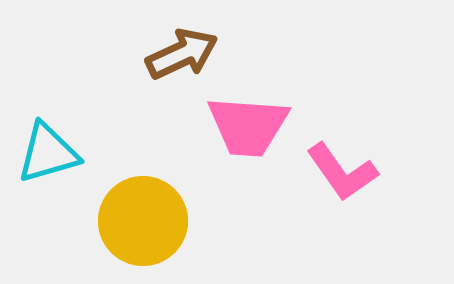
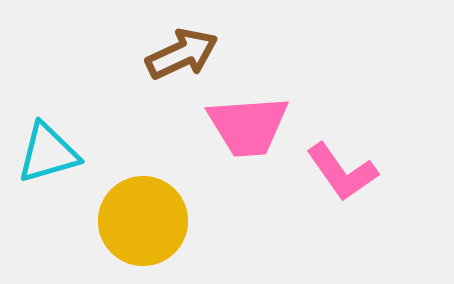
pink trapezoid: rotated 8 degrees counterclockwise
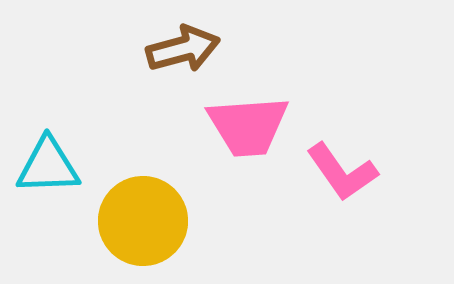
brown arrow: moved 1 px right, 5 px up; rotated 10 degrees clockwise
cyan triangle: moved 13 px down; rotated 14 degrees clockwise
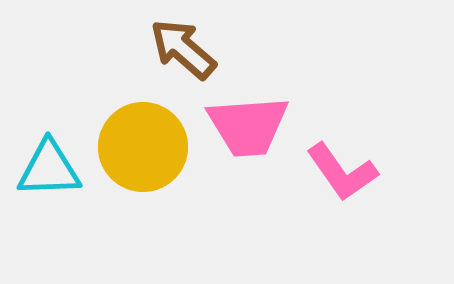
brown arrow: rotated 124 degrees counterclockwise
cyan triangle: moved 1 px right, 3 px down
yellow circle: moved 74 px up
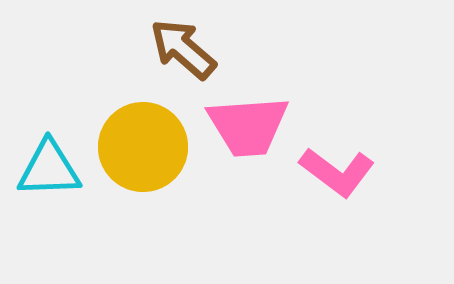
pink L-shape: moved 5 px left; rotated 18 degrees counterclockwise
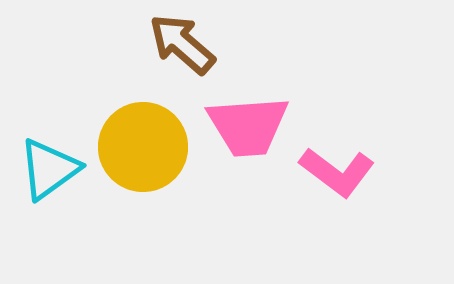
brown arrow: moved 1 px left, 5 px up
cyan triangle: rotated 34 degrees counterclockwise
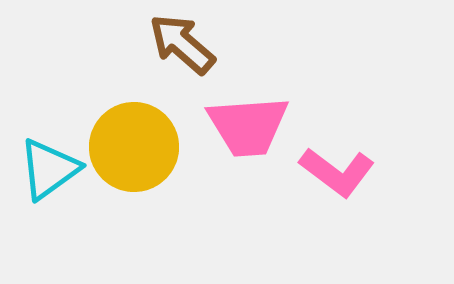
yellow circle: moved 9 px left
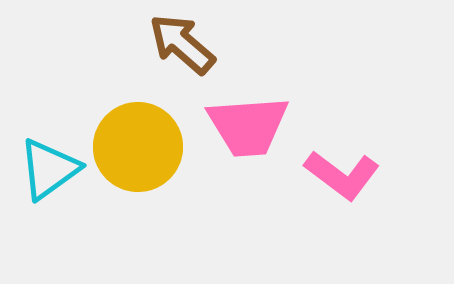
yellow circle: moved 4 px right
pink L-shape: moved 5 px right, 3 px down
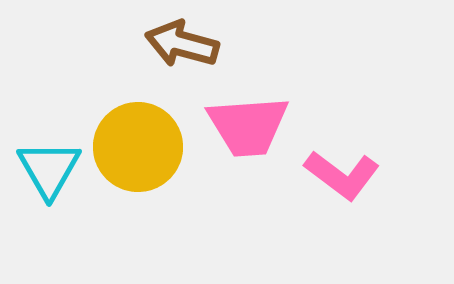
brown arrow: rotated 26 degrees counterclockwise
cyan triangle: rotated 24 degrees counterclockwise
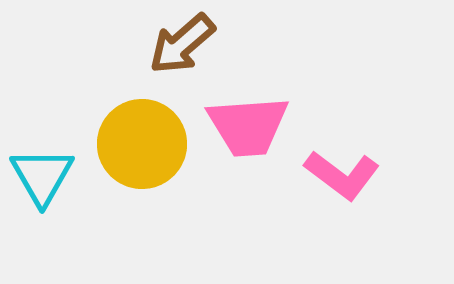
brown arrow: rotated 56 degrees counterclockwise
yellow circle: moved 4 px right, 3 px up
cyan triangle: moved 7 px left, 7 px down
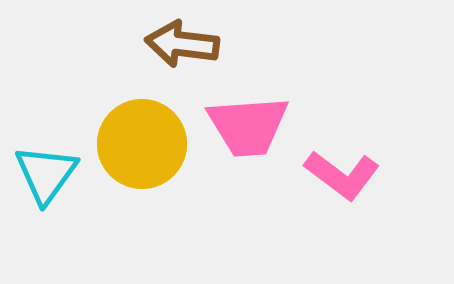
brown arrow: rotated 48 degrees clockwise
cyan triangle: moved 4 px right, 2 px up; rotated 6 degrees clockwise
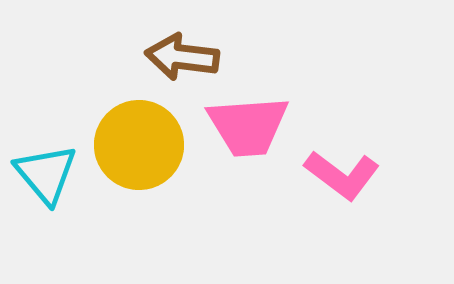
brown arrow: moved 13 px down
yellow circle: moved 3 px left, 1 px down
cyan triangle: rotated 16 degrees counterclockwise
